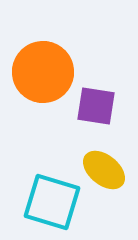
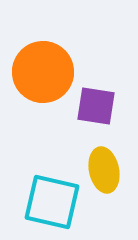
yellow ellipse: rotated 39 degrees clockwise
cyan square: rotated 4 degrees counterclockwise
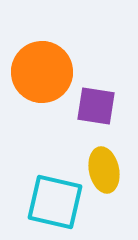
orange circle: moved 1 px left
cyan square: moved 3 px right
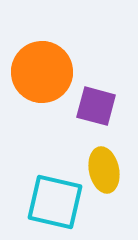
purple square: rotated 6 degrees clockwise
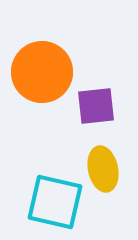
purple square: rotated 21 degrees counterclockwise
yellow ellipse: moved 1 px left, 1 px up
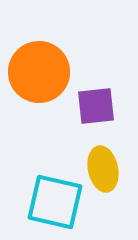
orange circle: moved 3 px left
